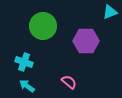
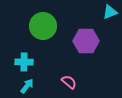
cyan cross: rotated 18 degrees counterclockwise
cyan arrow: rotated 91 degrees clockwise
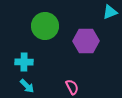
green circle: moved 2 px right
pink semicircle: moved 3 px right, 5 px down; rotated 21 degrees clockwise
cyan arrow: rotated 98 degrees clockwise
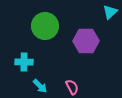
cyan triangle: rotated 21 degrees counterclockwise
cyan arrow: moved 13 px right
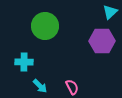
purple hexagon: moved 16 px right
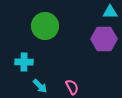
cyan triangle: rotated 42 degrees clockwise
purple hexagon: moved 2 px right, 2 px up
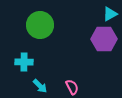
cyan triangle: moved 2 px down; rotated 28 degrees counterclockwise
green circle: moved 5 px left, 1 px up
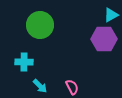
cyan triangle: moved 1 px right, 1 px down
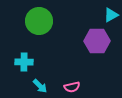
green circle: moved 1 px left, 4 px up
purple hexagon: moved 7 px left, 2 px down
pink semicircle: rotated 105 degrees clockwise
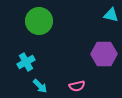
cyan triangle: rotated 42 degrees clockwise
purple hexagon: moved 7 px right, 13 px down
cyan cross: moved 2 px right; rotated 30 degrees counterclockwise
pink semicircle: moved 5 px right, 1 px up
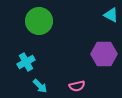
cyan triangle: rotated 14 degrees clockwise
